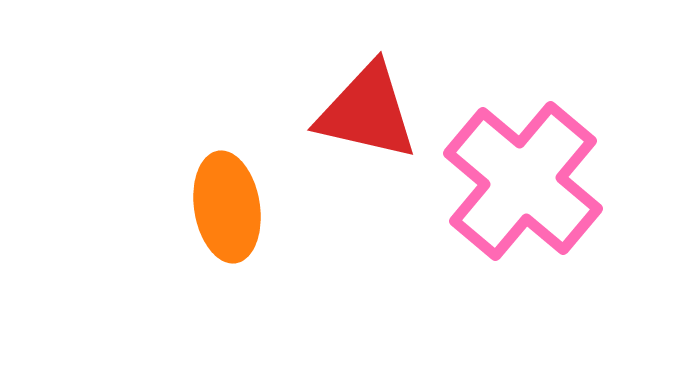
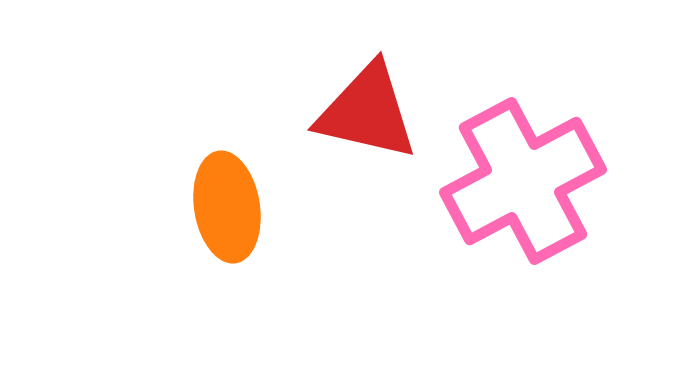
pink cross: rotated 22 degrees clockwise
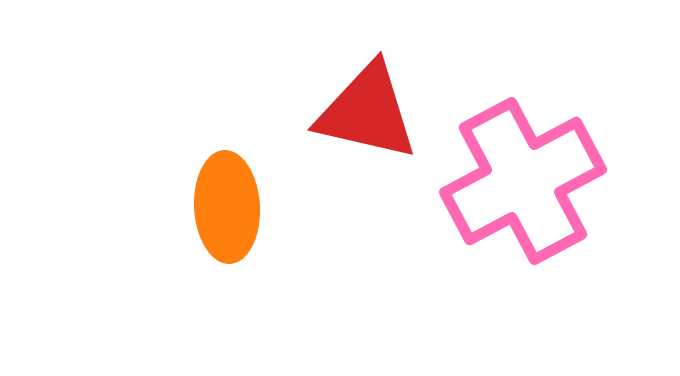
orange ellipse: rotated 6 degrees clockwise
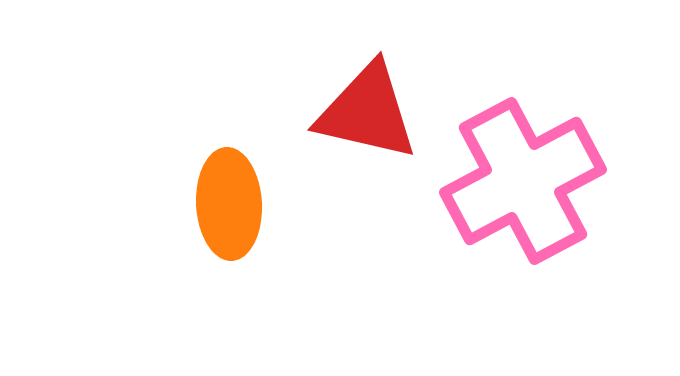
orange ellipse: moved 2 px right, 3 px up
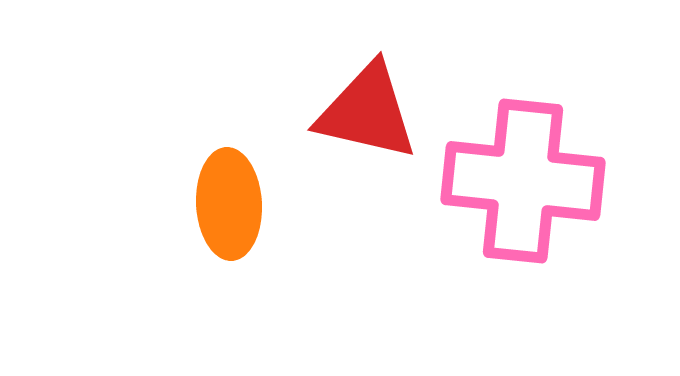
pink cross: rotated 34 degrees clockwise
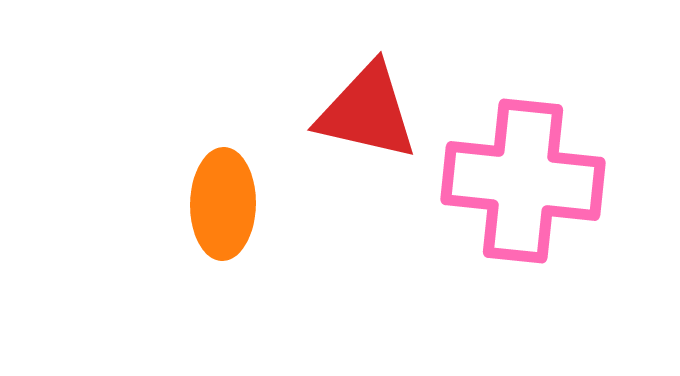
orange ellipse: moved 6 px left; rotated 4 degrees clockwise
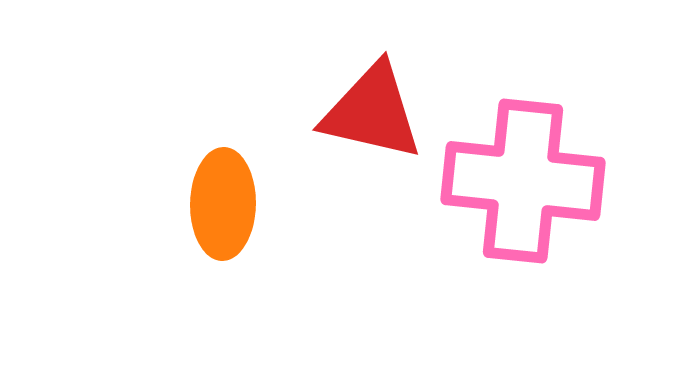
red triangle: moved 5 px right
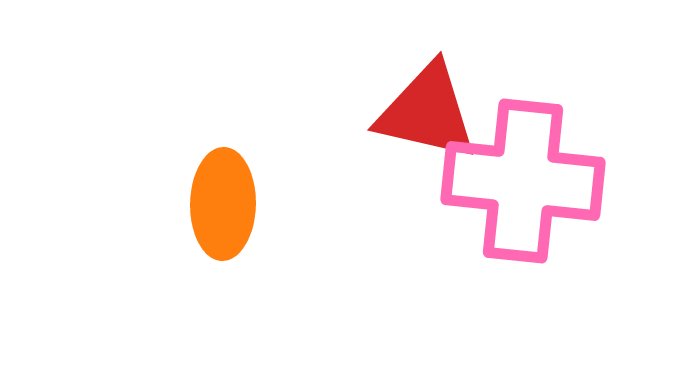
red triangle: moved 55 px right
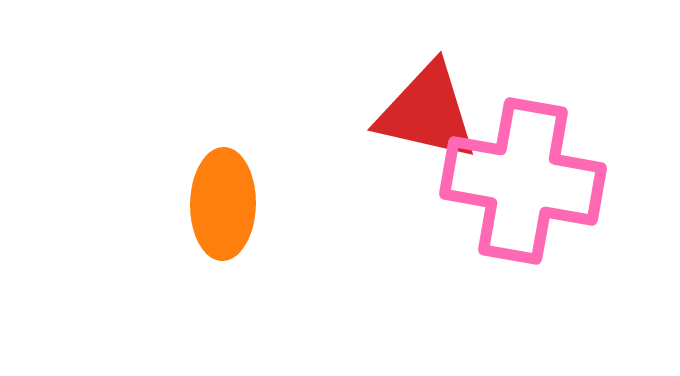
pink cross: rotated 4 degrees clockwise
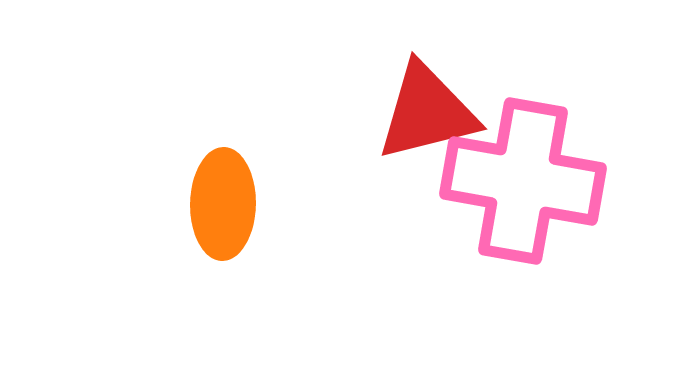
red triangle: rotated 27 degrees counterclockwise
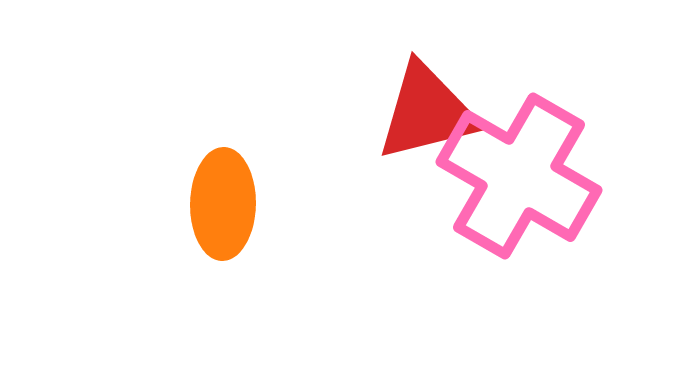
pink cross: moved 4 px left, 5 px up; rotated 20 degrees clockwise
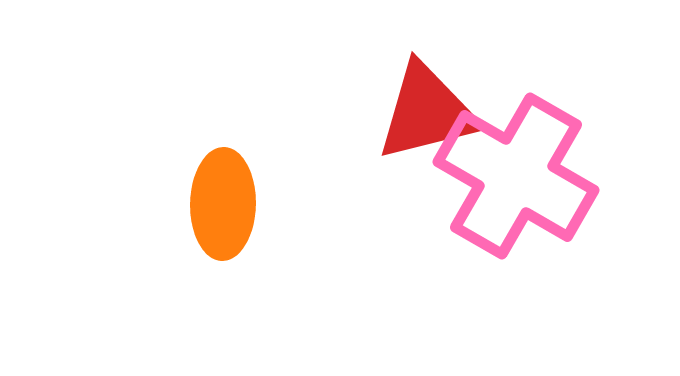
pink cross: moved 3 px left
